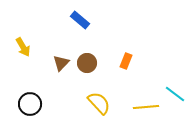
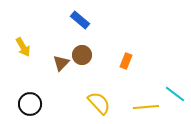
brown circle: moved 5 px left, 8 px up
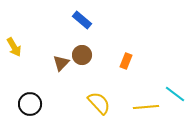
blue rectangle: moved 2 px right
yellow arrow: moved 9 px left
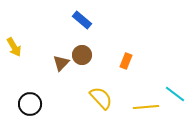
yellow semicircle: moved 2 px right, 5 px up
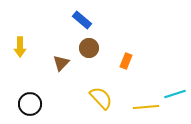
yellow arrow: moved 6 px right; rotated 30 degrees clockwise
brown circle: moved 7 px right, 7 px up
cyan line: rotated 55 degrees counterclockwise
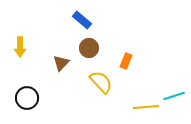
cyan line: moved 1 px left, 2 px down
yellow semicircle: moved 16 px up
black circle: moved 3 px left, 6 px up
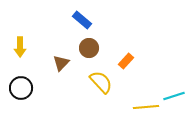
orange rectangle: rotated 21 degrees clockwise
black circle: moved 6 px left, 10 px up
